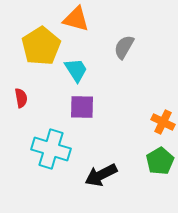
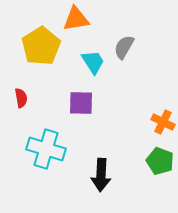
orange triangle: rotated 24 degrees counterclockwise
cyan trapezoid: moved 17 px right, 8 px up
purple square: moved 1 px left, 4 px up
cyan cross: moved 5 px left
green pentagon: rotated 20 degrees counterclockwise
black arrow: rotated 60 degrees counterclockwise
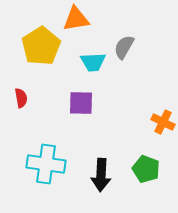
cyan trapezoid: rotated 120 degrees clockwise
cyan cross: moved 15 px down; rotated 9 degrees counterclockwise
green pentagon: moved 14 px left, 8 px down
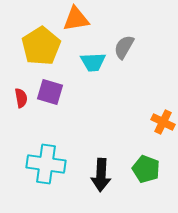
purple square: moved 31 px left, 11 px up; rotated 16 degrees clockwise
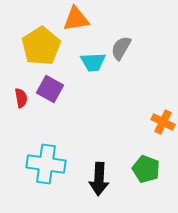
gray semicircle: moved 3 px left, 1 px down
purple square: moved 3 px up; rotated 12 degrees clockwise
black arrow: moved 2 px left, 4 px down
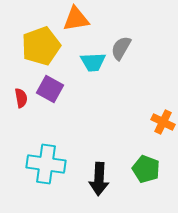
yellow pentagon: rotated 12 degrees clockwise
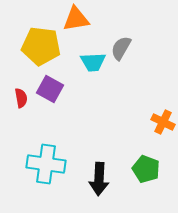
yellow pentagon: rotated 27 degrees clockwise
